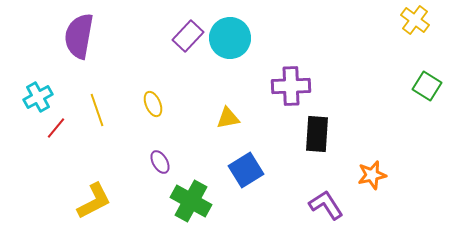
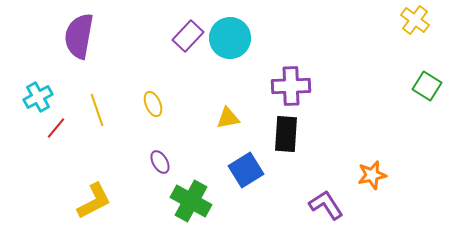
black rectangle: moved 31 px left
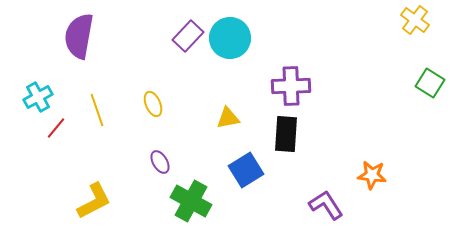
green square: moved 3 px right, 3 px up
orange star: rotated 20 degrees clockwise
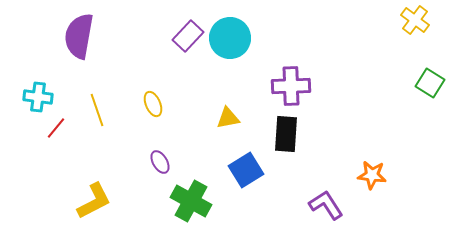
cyan cross: rotated 36 degrees clockwise
